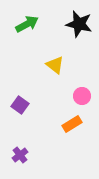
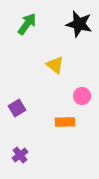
green arrow: rotated 25 degrees counterclockwise
purple square: moved 3 px left, 3 px down; rotated 24 degrees clockwise
orange rectangle: moved 7 px left, 2 px up; rotated 30 degrees clockwise
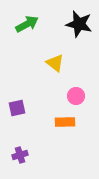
green arrow: rotated 25 degrees clockwise
yellow triangle: moved 2 px up
pink circle: moved 6 px left
purple square: rotated 18 degrees clockwise
purple cross: rotated 21 degrees clockwise
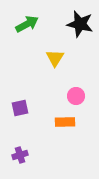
black star: moved 1 px right
yellow triangle: moved 5 px up; rotated 24 degrees clockwise
purple square: moved 3 px right
